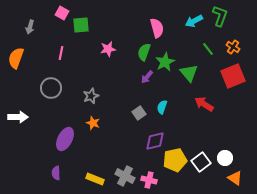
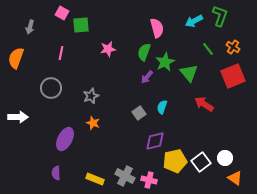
yellow pentagon: moved 1 px down
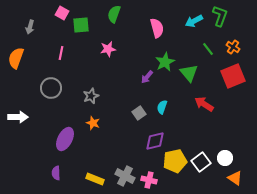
green semicircle: moved 30 px left, 38 px up
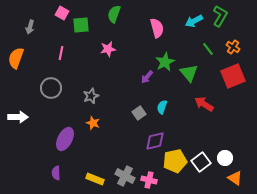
green L-shape: rotated 10 degrees clockwise
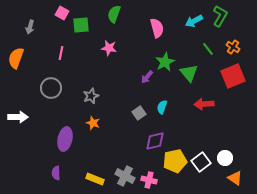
pink star: moved 1 px right, 1 px up; rotated 21 degrees clockwise
red arrow: rotated 36 degrees counterclockwise
purple ellipse: rotated 15 degrees counterclockwise
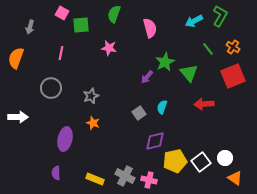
pink semicircle: moved 7 px left
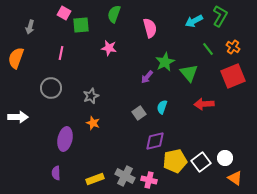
pink square: moved 2 px right
yellow rectangle: rotated 42 degrees counterclockwise
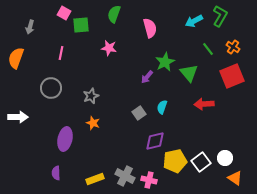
red square: moved 1 px left
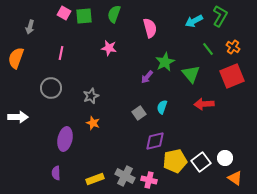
green square: moved 3 px right, 9 px up
green triangle: moved 2 px right, 1 px down
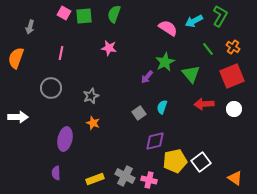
pink semicircle: moved 18 px right; rotated 42 degrees counterclockwise
white circle: moved 9 px right, 49 px up
